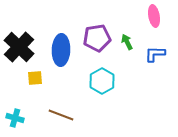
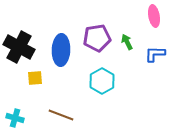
black cross: rotated 16 degrees counterclockwise
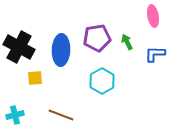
pink ellipse: moved 1 px left
cyan cross: moved 3 px up; rotated 30 degrees counterclockwise
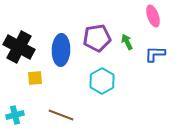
pink ellipse: rotated 10 degrees counterclockwise
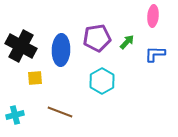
pink ellipse: rotated 25 degrees clockwise
green arrow: rotated 70 degrees clockwise
black cross: moved 2 px right, 1 px up
brown line: moved 1 px left, 3 px up
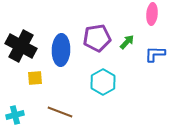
pink ellipse: moved 1 px left, 2 px up
cyan hexagon: moved 1 px right, 1 px down
